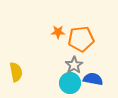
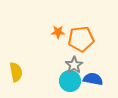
cyan circle: moved 2 px up
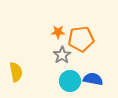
gray star: moved 12 px left, 10 px up
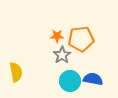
orange star: moved 1 px left, 4 px down
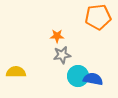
orange pentagon: moved 17 px right, 22 px up
gray star: rotated 24 degrees clockwise
yellow semicircle: rotated 78 degrees counterclockwise
cyan circle: moved 8 px right, 5 px up
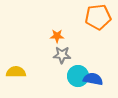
gray star: rotated 12 degrees clockwise
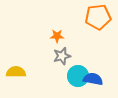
gray star: moved 1 px down; rotated 18 degrees counterclockwise
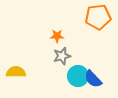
blue semicircle: rotated 144 degrees counterclockwise
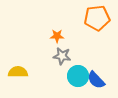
orange pentagon: moved 1 px left, 1 px down
gray star: rotated 24 degrees clockwise
yellow semicircle: moved 2 px right
blue semicircle: moved 3 px right, 1 px down
